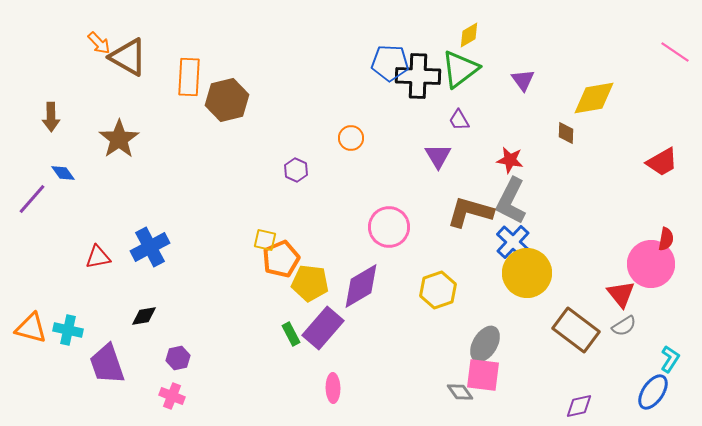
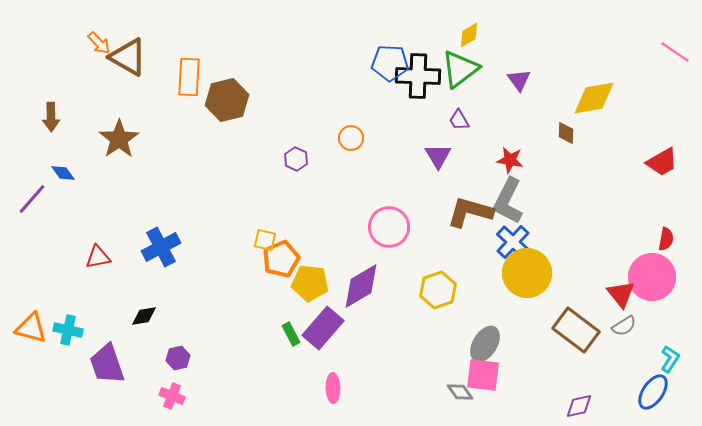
purple triangle at (523, 80): moved 4 px left
purple hexagon at (296, 170): moved 11 px up
gray L-shape at (511, 201): moved 3 px left
blue cross at (150, 247): moved 11 px right
pink circle at (651, 264): moved 1 px right, 13 px down
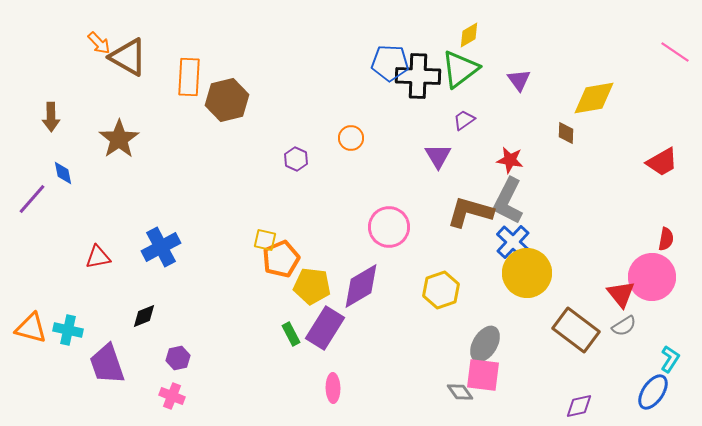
purple trapezoid at (459, 120): moved 5 px right; rotated 85 degrees clockwise
blue diamond at (63, 173): rotated 25 degrees clockwise
yellow pentagon at (310, 283): moved 2 px right, 3 px down
yellow hexagon at (438, 290): moved 3 px right
black diamond at (144, 316): rotated 12 degrees counterclockwise
purple rectangle at (323, 328): moved 2 px right; rotated 9 degrees counterclockwise
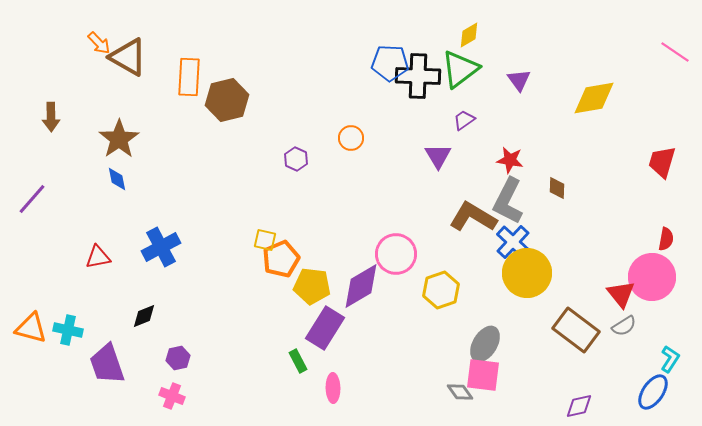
brown diamond at (566, 133): moved 9 px left, 55 px down
red trapezoid at (662, 162): rotated 136 degrees clockwise
blue diamond at (63, 173): moved 54 px right, 6 px down
brown L-shape at (470, 212): moved 3 px right, 5 px down; rotated 15 degrees clockwise
pink circle at (389, 227): moved 7 px right, 27 px down
green rectangle at (291, 334): moved 7 px right, 27 px down
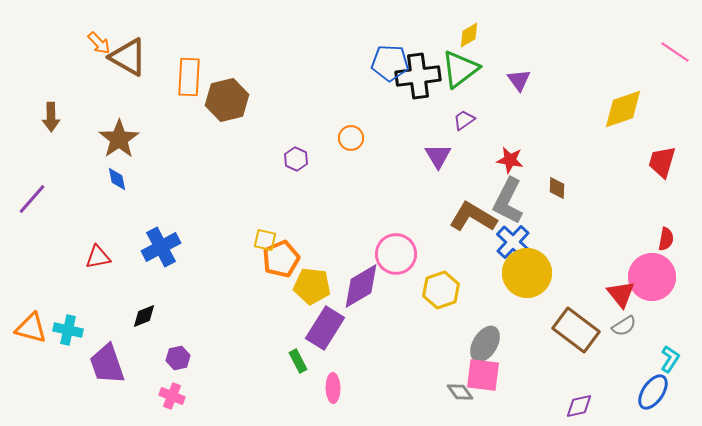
black cross at (418, 76): rotated 9 degrees counterclockwise
yellow diamond at (594, 98): moved 29 px right, 11 px down; rotated 9 degrees counterclockwise
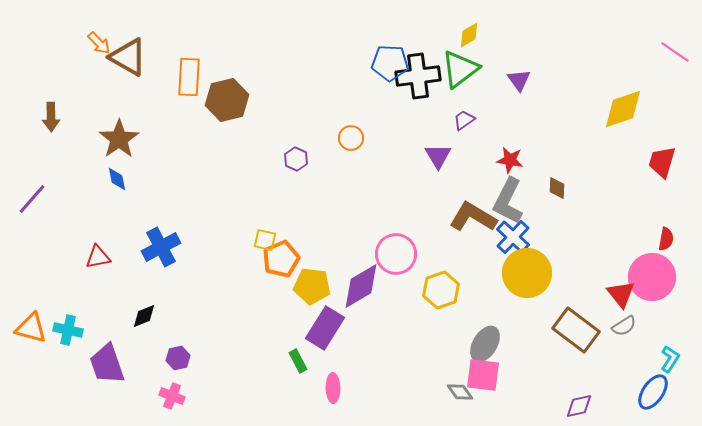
blue cross at (513, 242): moved 5 px up
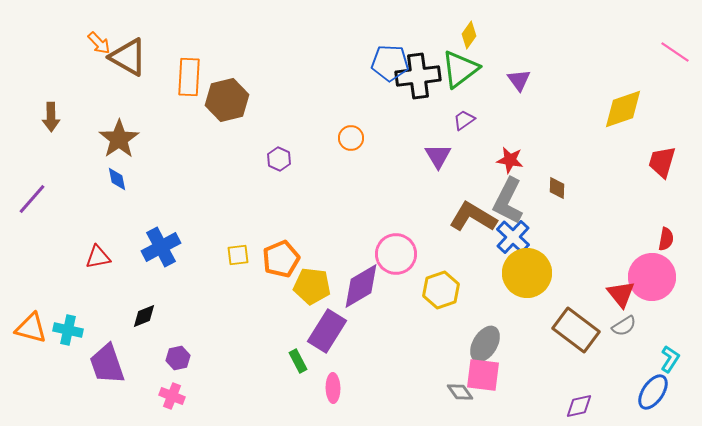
yellow diamond at (469, 35): rotated 24 degrees counterclockwise
purple hexagon at (296, 159): moved 17 px left
yellow square at (265, 240): moved 27 px left, 15 px down; rotated 20 degrees counterclockwise
purple rectangle at (325, 328): moved 2 px right, 3 px down
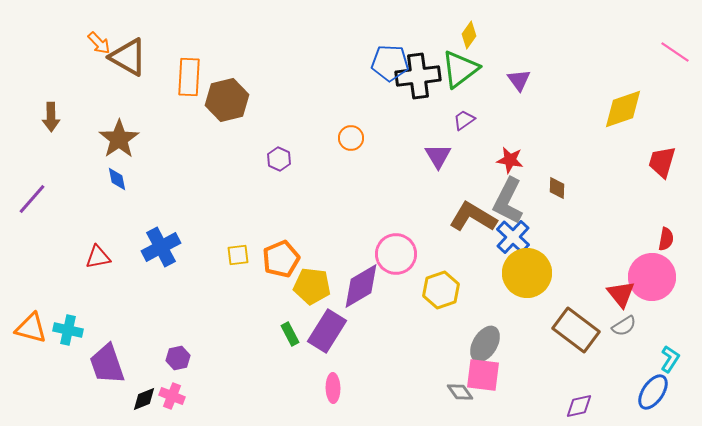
black diamond at (144, 316): moved 83 px down
green rectangle at (298, 361): moved 8 px left, 27 px up
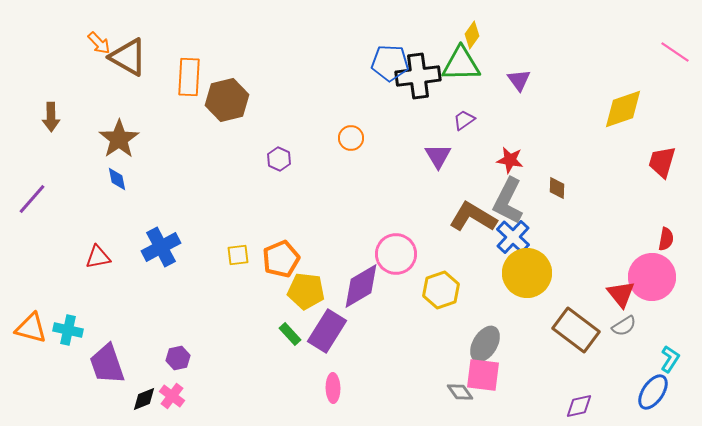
yellow diamond at (469, 35): moved 3 px right
green triangle at (460, 69): moved 1 px right, 5 px up; rotated 36 degrees clockwise
yellow pentagon at (312, 286): moved 6 px left, 5 px down
green rectangle at (290, 334): rotated 15 degrees counterclockwise
pink cross at (172, 396): rotated 15 degrees clockwise
